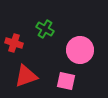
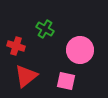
red cross: moved 2 px right, 3 px down
red triangle: rotated 20 degrees counterclockwise
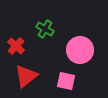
red cross: rotated 24 degrees clockwise
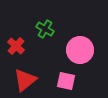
red triangle: moved 1 px left, 4 px down
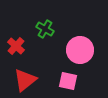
pink square: moved 2 px right
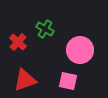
red cross: moved 2 px right, 4 px up
red triangle: rotated 20 degrees clockwise
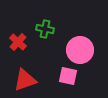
green cross: rotated 18 degrees counterclockwise
pink square: moved 5 px up
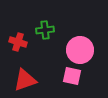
green cross: moved 1 px down; rotated 18 degrees counterclockwise
red cross: rotated 24 degrees counterclockwise
pink square: moved 4 px right
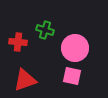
green cross: rotated 24 degrees clockwise
red cross: rotated 12 degrees counterclockwise
pink circle: moved 5 px left, 2 px up
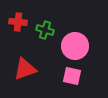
red cross: moved 20 px up
pink circle: moved 2 px up
red triangle: moved 11 px up
